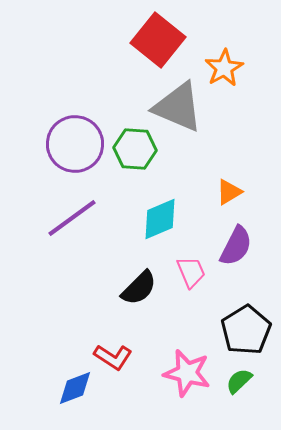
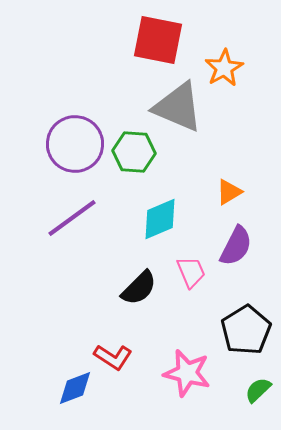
red square: rotated 28 degrees counterclockwise
green hexagon: moved 1 px left, 3 px down
green semicircle: moved 19 px right, 9 px down
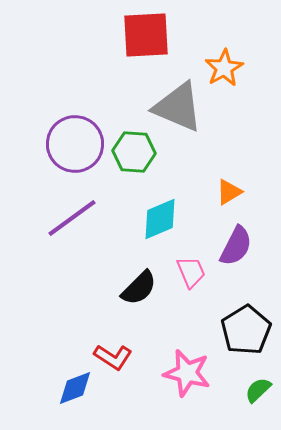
red square: moved 12 px left, 5 px up; rotated 14 degrees counterclockwise
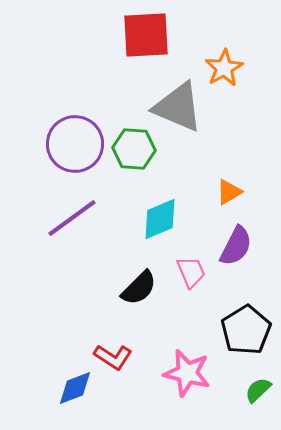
green hexagon: moved 3 px up
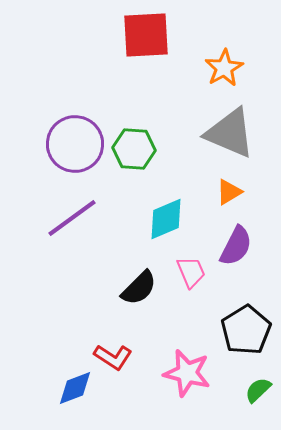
gray triangle: moved 52 px right, 26 px down
cyan diamond: moved 6 px right
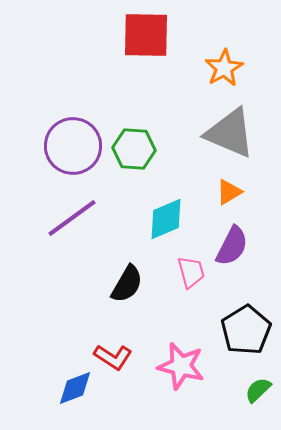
red square: rotated 4 degrees clockwise
purple circle: moved 2 px left, 2 px down
purple semicircle: moved 4 px left
pink trapezoid: rotated 8 degrees clockwise
black semicircle: moved 12 px left, 4 px up; rotated 15 degrees counterclockwise
pink star: moved 6 px left, 7 px up
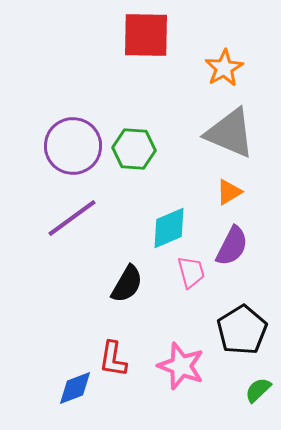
cyan diamond: moved 3 px right, 9 px down
black pentagon: moved 4 px left
red L-shape: moved 2 px down; rotated 66 degrees clockwise
pink star: rotated 6 degrees clockwise
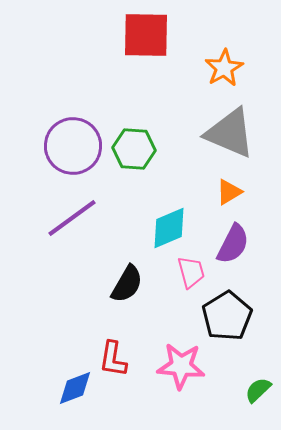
purple semicircle: moved 1 px right, 2 px up
black pentagon: moved 15 px left, 14 px up
pink star: rotated 15 degrees counterclockwise
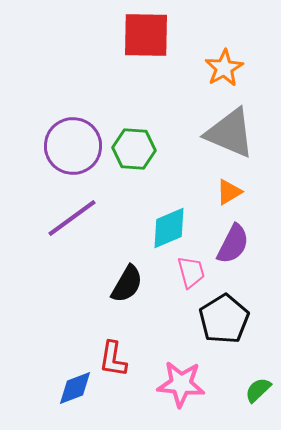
black pentagon: moved 3 px left, 3 px down
pink star: moved 18 px down
